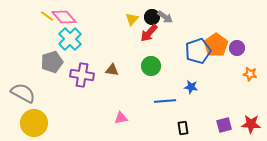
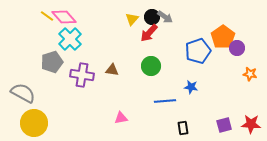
orange pentagon: moved 7 px right, 8 px up
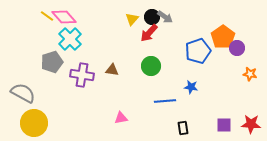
purple square: rotated 14 degrees clockwise
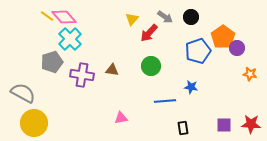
black circle: moved 39 px right
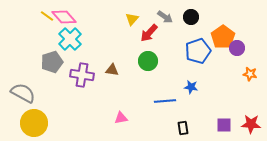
green circle: moved 3 px left, 5 px up
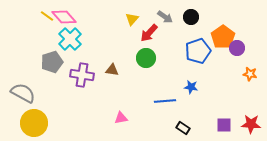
green circle: moved 2 px left, 3 px up
black rectangle: rotated 48 degrees counterclockwise
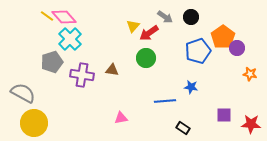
yellow triangle: moved 1 px right, 7 px down
red arrow: rotated 12 degrees clockwise
purple square: moved 10 px up
